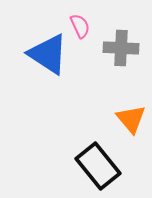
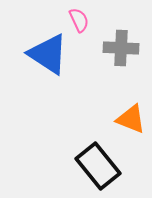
pink semicircle: moved 1 px left, 6 px up
orange triangle: rotated 28 degrees counterclockwise
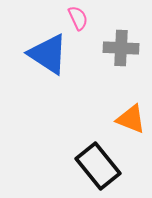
pink semicircle: moved 1 px left, 2 px up
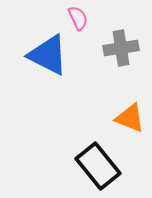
gray cross: rotated 12 degrees counterclockwise
blue triangle: moved 1 px down; rotated 6 degrees counterclockwise
orange triangle: moved 1 px left, 1 px up
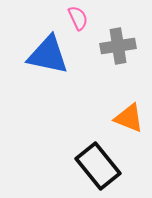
gray cross: moved 3 px left, 2 px up
blue triangle: rotated 15 degrees counterclockwise
orange triangle: moved 1 px left
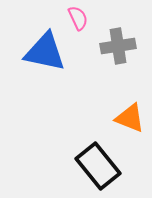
blue triangle: moved 3 px left, 3 px up
orange triangle: moved 1 px right
